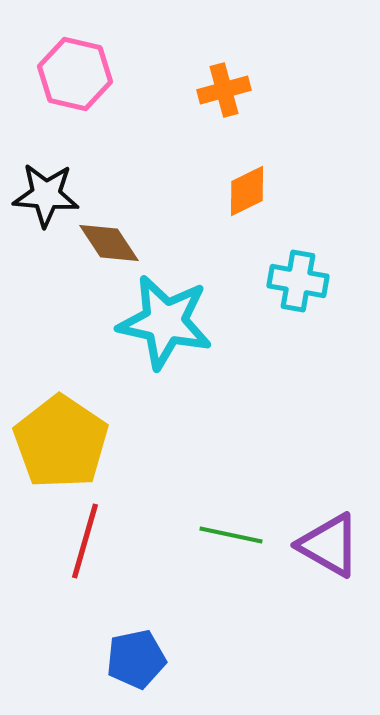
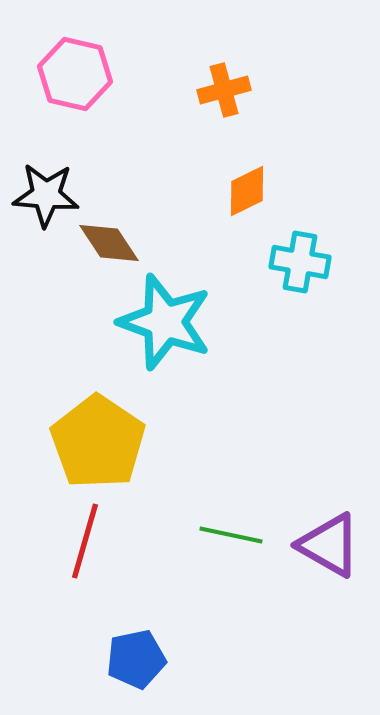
cyan cross: moved 2 px right, 19 px up
cyan star: rotated 8 degrees clockwise
yellow pentagon: moved 37 px right
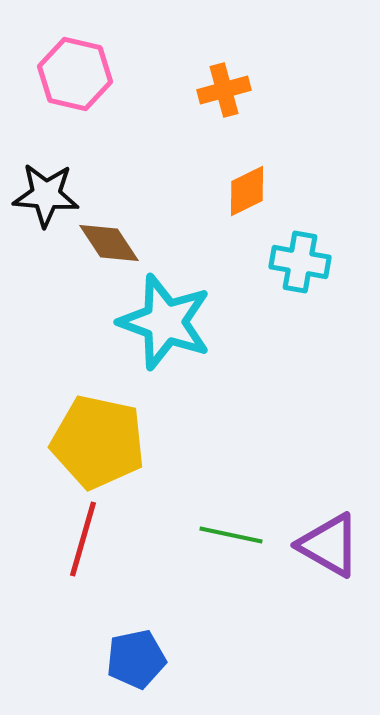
yellow pentagon: rotated 22 degrees counterclockwise
red line: moved 2 px left, 2 px up
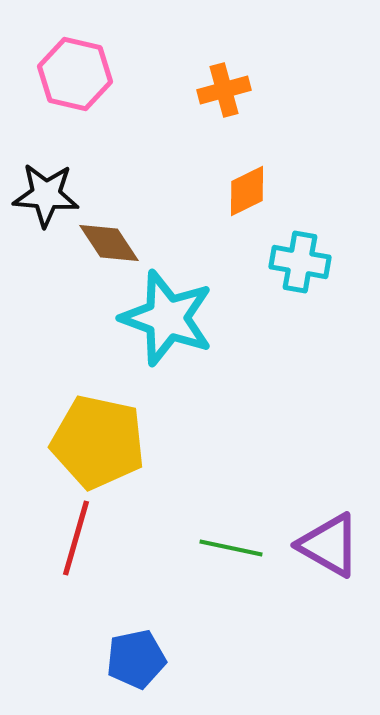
cyan star: moved 2 px right, 4 px up
green line: moved 13 px down
red line: moved 7 px left, 1 px up
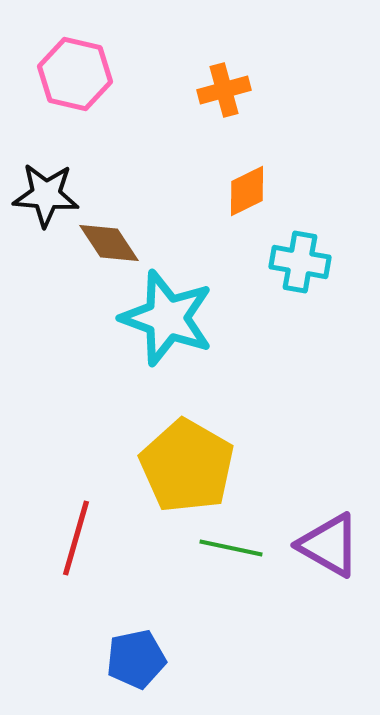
yellow pentagon: moved 89 px right, 24 px down; rotated 18 degrees clockwise
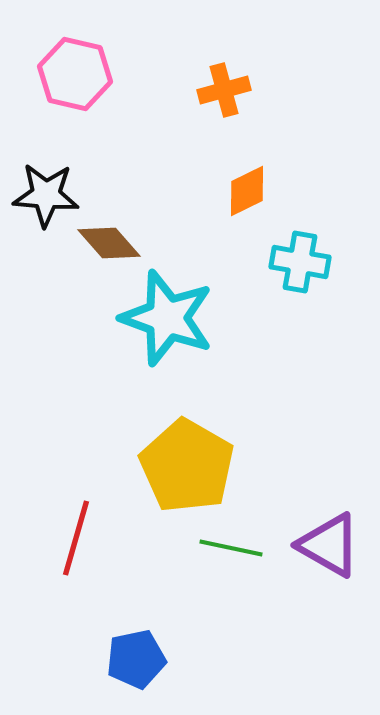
brown diamond: rotated 8 degrees counterclockwise
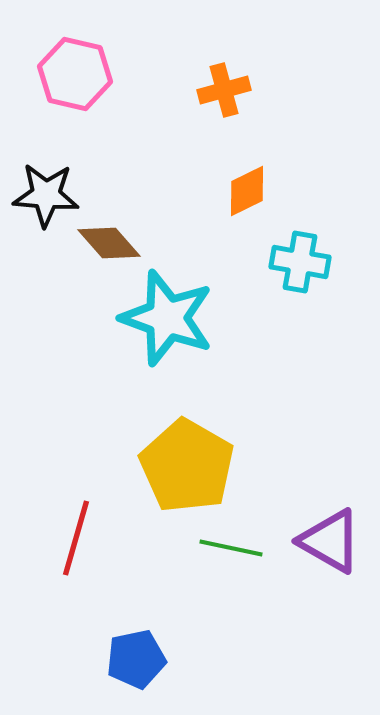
purple triangle: moved 1 px right, 4 px up
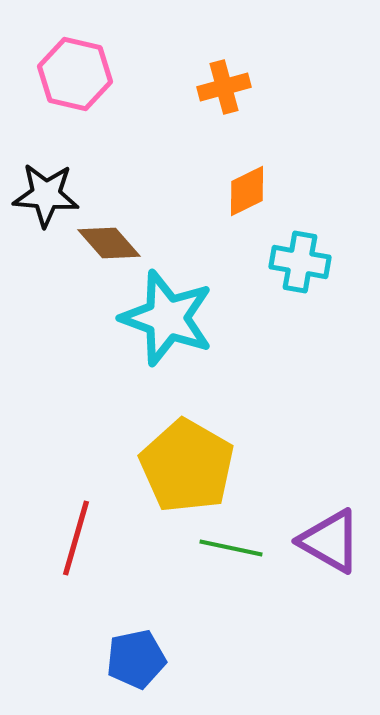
orange cross: moved 3 px up
